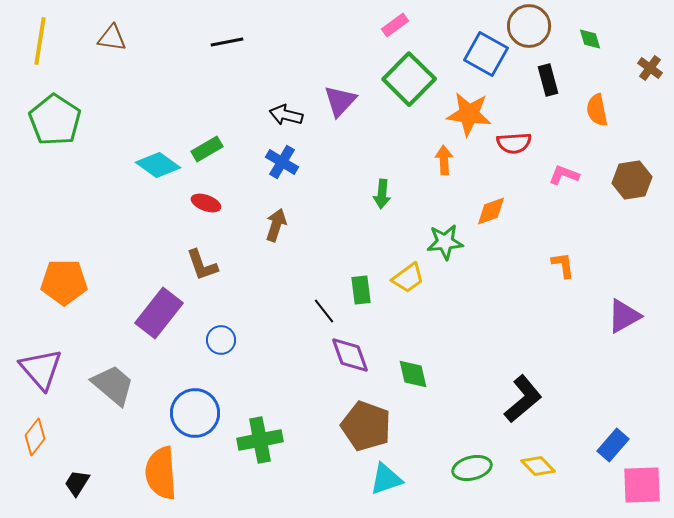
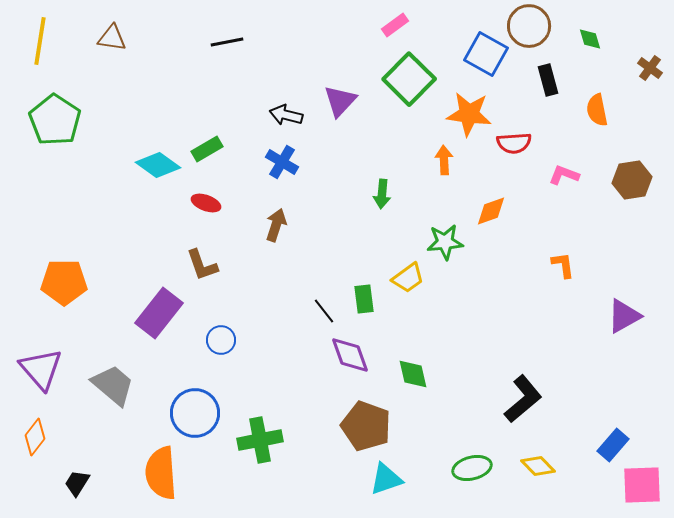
green rectangle at (361, 290): moved 3 px right, 9 px down
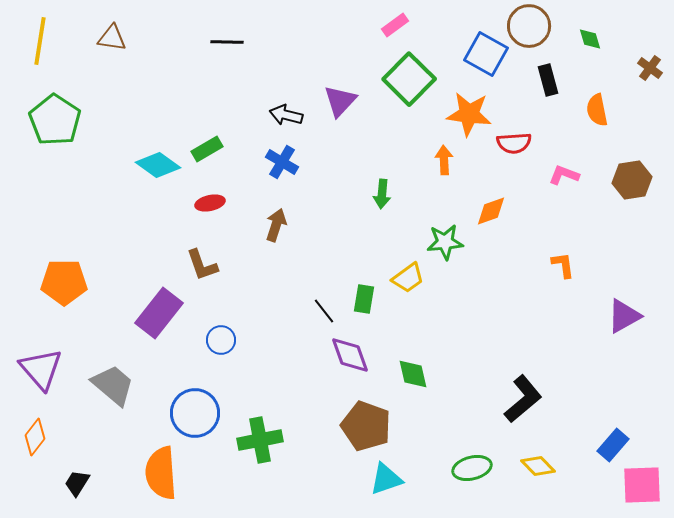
black line at (227, 42): rotated 12 degrees clockwise
red ellipse at (206, 203): moved 4 px right; rotated 32 degrees counterclockwise
green rectangle at (364, 299): rotated 16 degrees clockwise
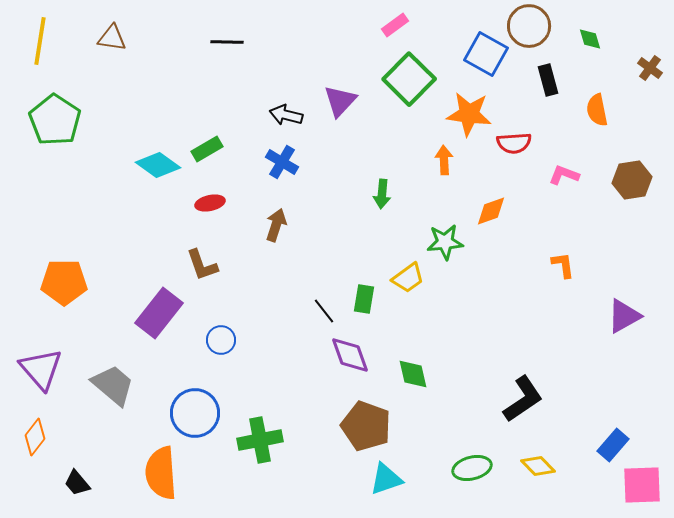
black L-shape at (523, 399): rotated 6 degrees clockwise
black trapezoid at (77, 483): rotated 72 degrees counterclockwise
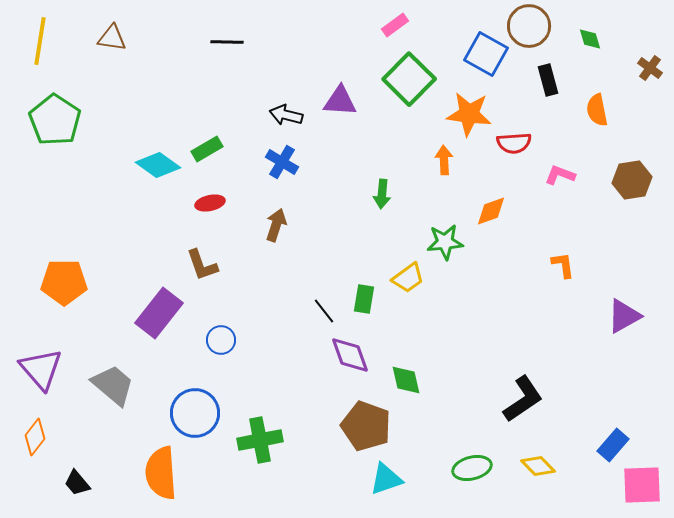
purple triangle at (340, 101): rotated 51 degrees clockwise
pink L-shape at (564, 175): moved 4 px left
green diamond at (413, 374): moved 7 px left, 6 px down
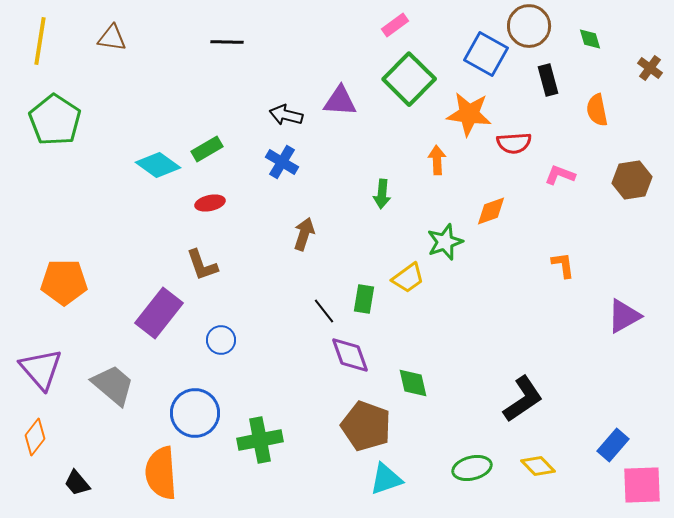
orange arrow at (444, 160): moved 7 px left
brown arrow at (276, 225): moved 28 px right, 9 px down
green star at (445, 242): rotated 15 degrees counterclockwise
green diamond at (406, 380): moved 7 px right, 3 px down
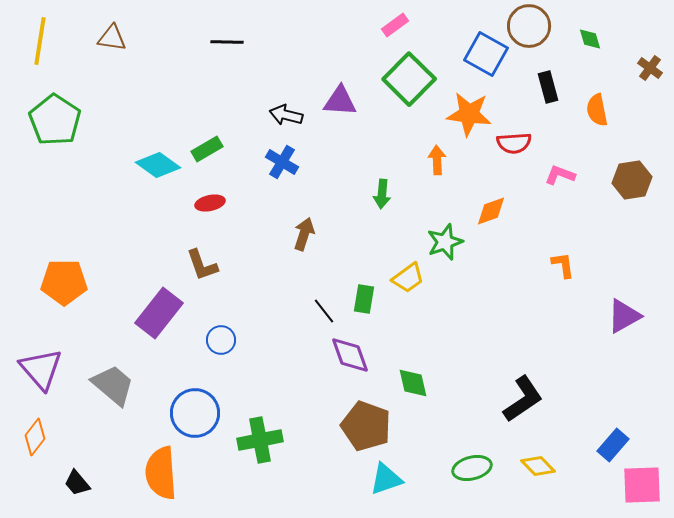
black rectangle at (548, 80): moved 7 px down
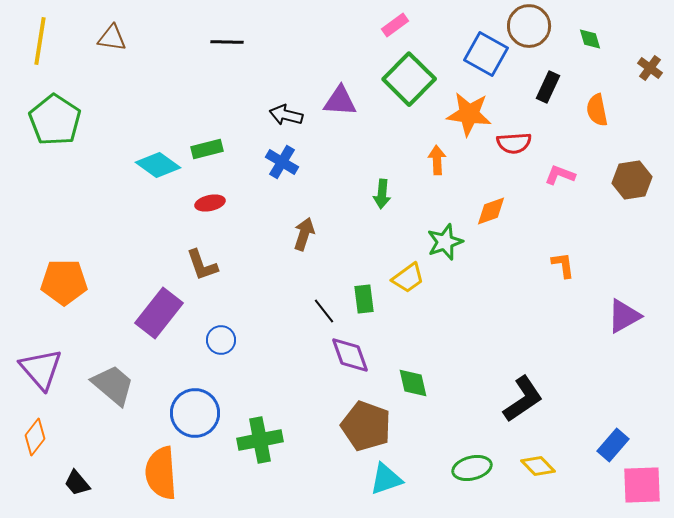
black rectangle at (548, 87): rotated 40 degrees clockwise
green rectangle at (207, 149): rotated 16 degrees clockwise
green rectangle at (364, 299): rotated 16 degrees counterclockwise
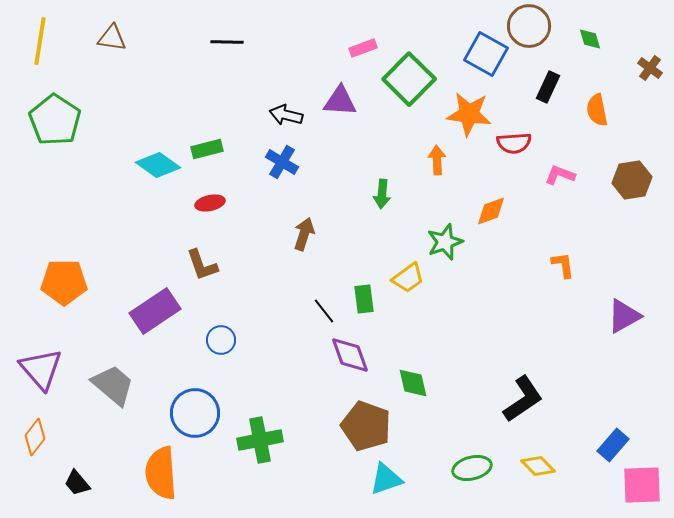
pink rectangle at (395, 25): moved 32 px left, 23 px down; rotated 16 degrees clockwise
purple rectangle at (159, 313): moved 4 px left, 2 px up; rotated 18 degrees clockwise
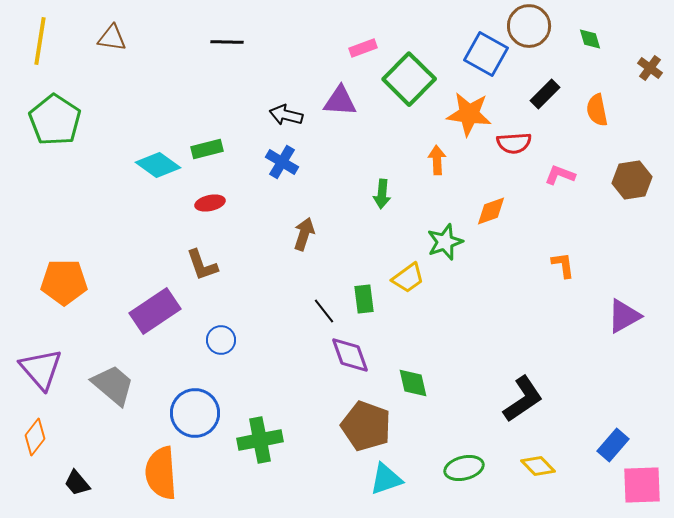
black rectangle at (548, 87): moved 3 px left, 7 px down; rotated 20 degrees clockwise
green ellipse at (472, 468): moved 8 px left
